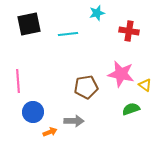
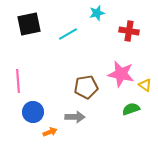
cyan line: rotated 24 degrees counterclockwise
gray arrow: moved 1 px right, 4 px up
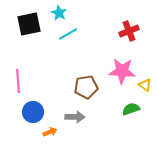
cyan star: moved 38 px left; rotated 28 degrees counterclockwise
red cross: rotated 30 degrees counterclockwise
pink star: moved 1 px right, 3 px up; rotated 8 degrees counterclockwise
